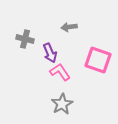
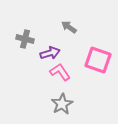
gray arrow: rotated 42 degrees clockwise
purple arrow: rotated 84 degrees counterclockwise
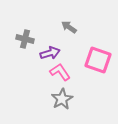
gray star: moved 5 px up
